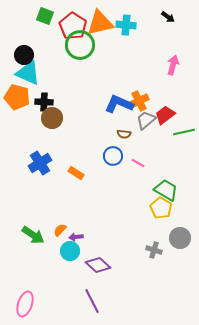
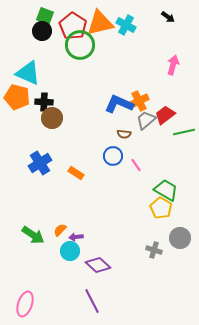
cyan cross: rotated 24 degrees clockwise
black circle: moved 18 px right, 24 px up
pink line: moved 2 px left, 2 px down; rotated 24 degrees clockwise
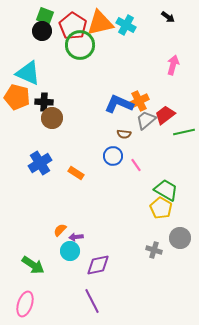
green arrow: moved 30 px down
purple diamond: rotated 55 degrees counterclockwise
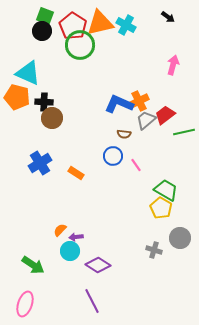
purple diamond: rotated 45 degrees clockwise
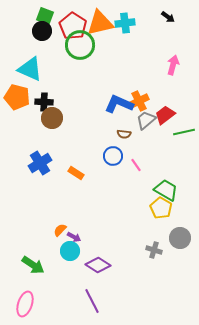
cyan cross: moved 1 px left, 2 px up; rotated 36 degrees counterclockwise
cyan triangle: moved 2 px right, 4 px up
purple arrow: moved 2 px left; rotated 144 degrees counterclockwise
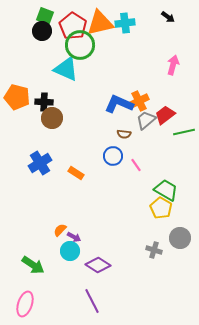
cyan triangle: moved 36 px right
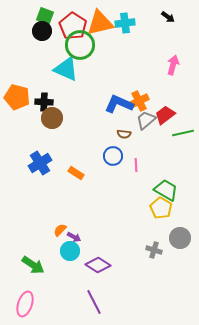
green line: moved 1 px left, 1 px down
pink line: rotated 32 degrees clockwise
purple line: moved 2 px right, 1 px down
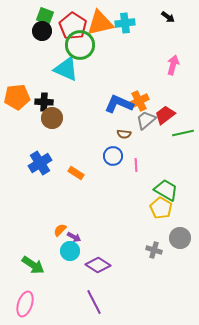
orange pentagon: rotated 20 degrees counterclockwise
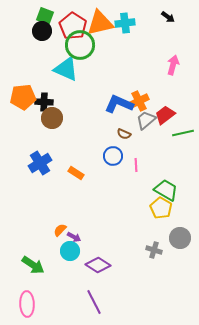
orange pentagon: moved 6 px right
brown semicircle: rotated 16 degrees clockwise
pink ellipse: moved 2 px right; rotated 20 degrees counterclockwise
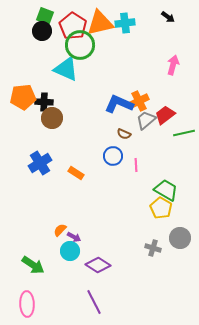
green line: moved 1 px right
gray cross: moved 1 px left, 2 px up
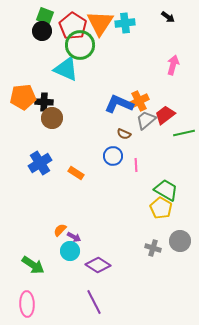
orange triangle: rotated 44 degrees counterclockwise
gray circle: moved 3 px down
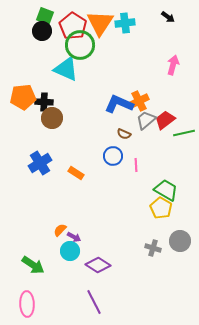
red trapezoid: moved 5 px down
